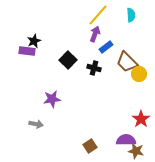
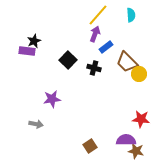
red star: rotated 30 degrees counterclockwise
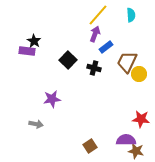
black star: rotated 16 degrees counterclockwise
brown trapezoid: rotated 70 degrees clockwise
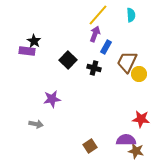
blue rectangle: rotated 24 degrees counterclockwise
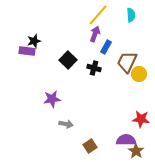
black star: rotated 24 degrees clockwise
gray arrow: moved 30 px right
brown star: rotated 21 degrees clockwise
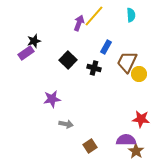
yellow line: moved 4 px left, 1 px down
purple arrow: moved 16 px left, 11 px up
purple rectangle: moved 1 px left, 2 px down; rotated 42 degrees counterclockwise
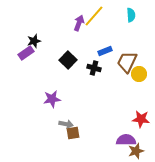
blue rectangle: moved 1 px left, 4 px down; rotated 40 degrees clockwise
brown square: moved 17 px left, 13 px up; rotated 24 degrees clockwise
brown star: rotated 21 degrees clockwise
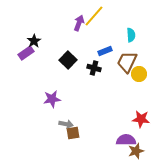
cyan semicircle: moved 20 px down
black star: rotated 16 degrees counterclockwise
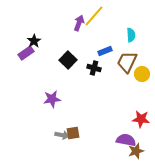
yellow circle: moved 3 px right
gray arrow: moved 4 px left, 11 px down
purple semicircle: rotated 12 degrees clockwise
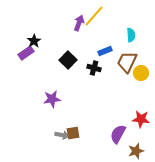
yellow circle: moved 1 px left, 1 px up
purple semicircle: moved 8 px left, 6 px up; rotated 72 degrees counterclockwise
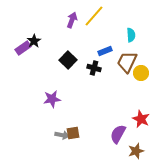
purple arrow: moved 7 px left, 3 px up
purple rectangle: moved 3 px left, 5 px up
red star: rotated 18 degrees clockwise
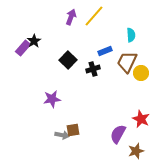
purple arrow: moved 1 px left, 3 px up
purple rectangle: rotated 14 degrees counterclockwise
black cross: moved 1 px left, 1 px down; rotated 32 degrees counterclockwise
brown square: moved 3 px up
